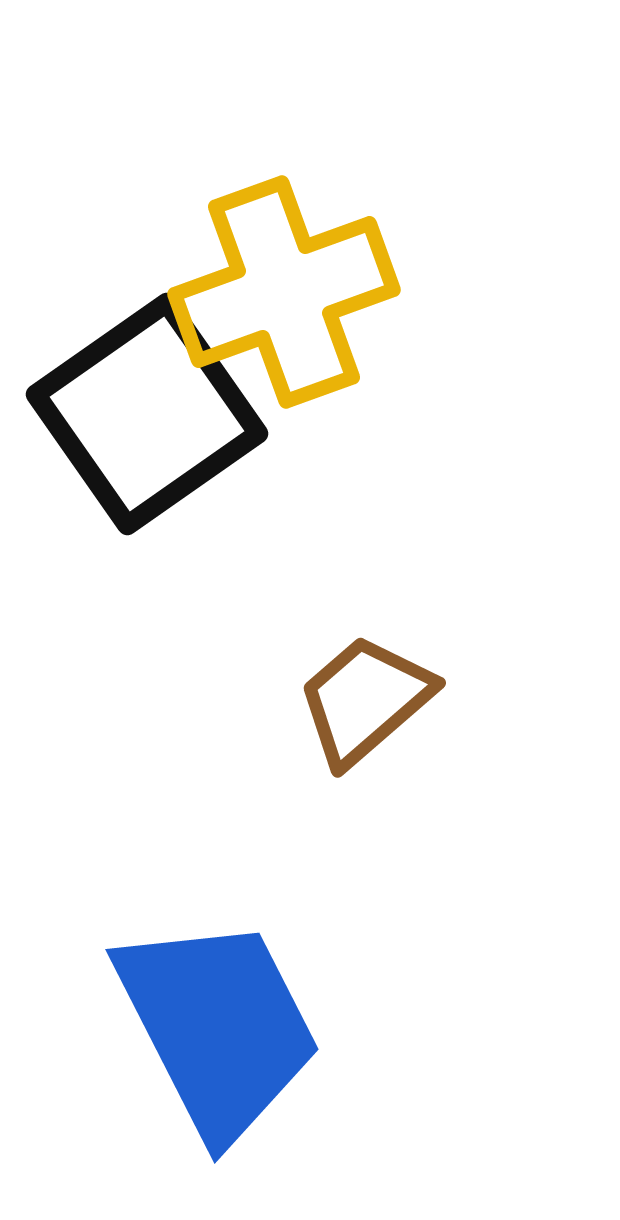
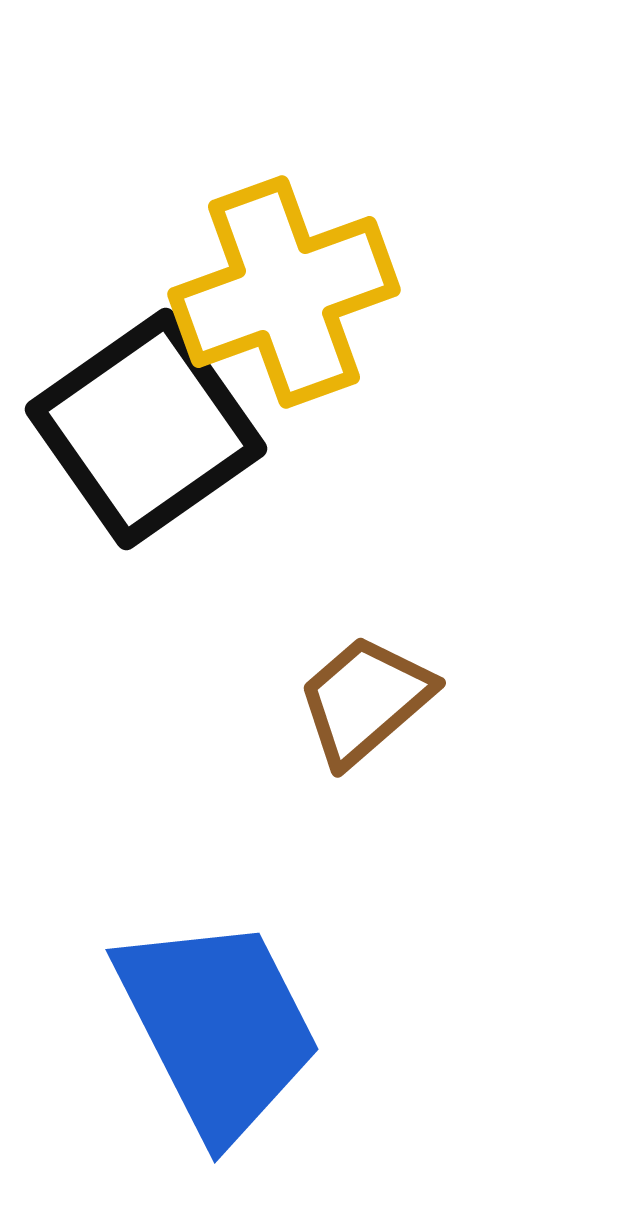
black square: moved 1 px left, 15 px down
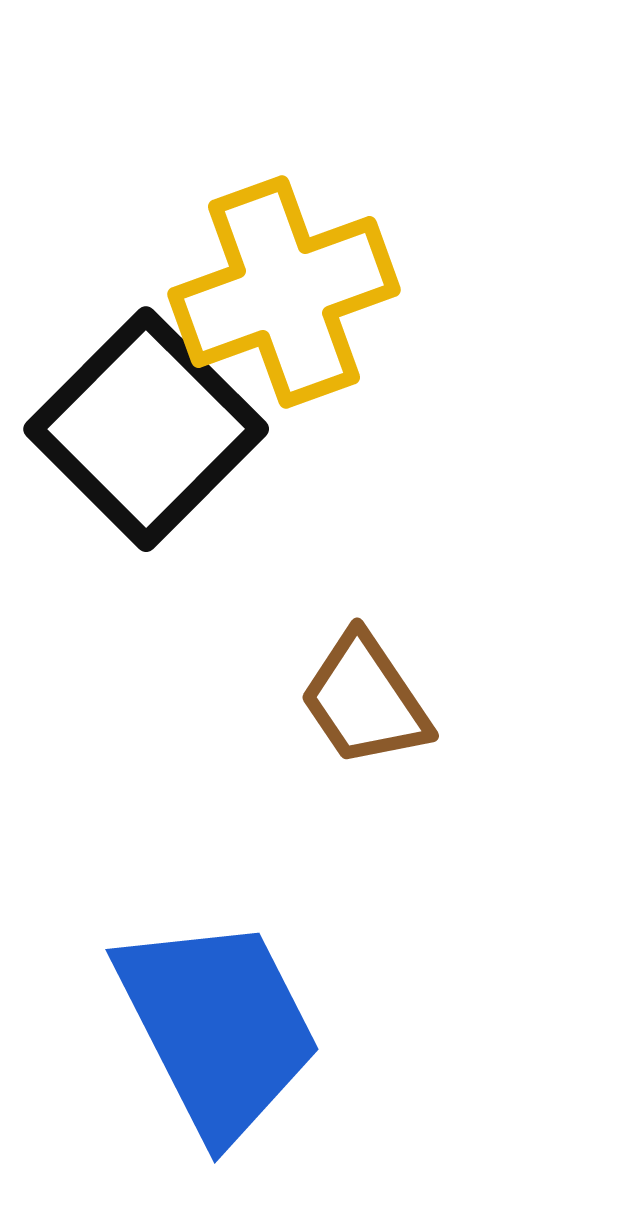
black square: rotated 10 degrees counterclockwise
brown trapezoid: rotated 83 degrees counterclockwise
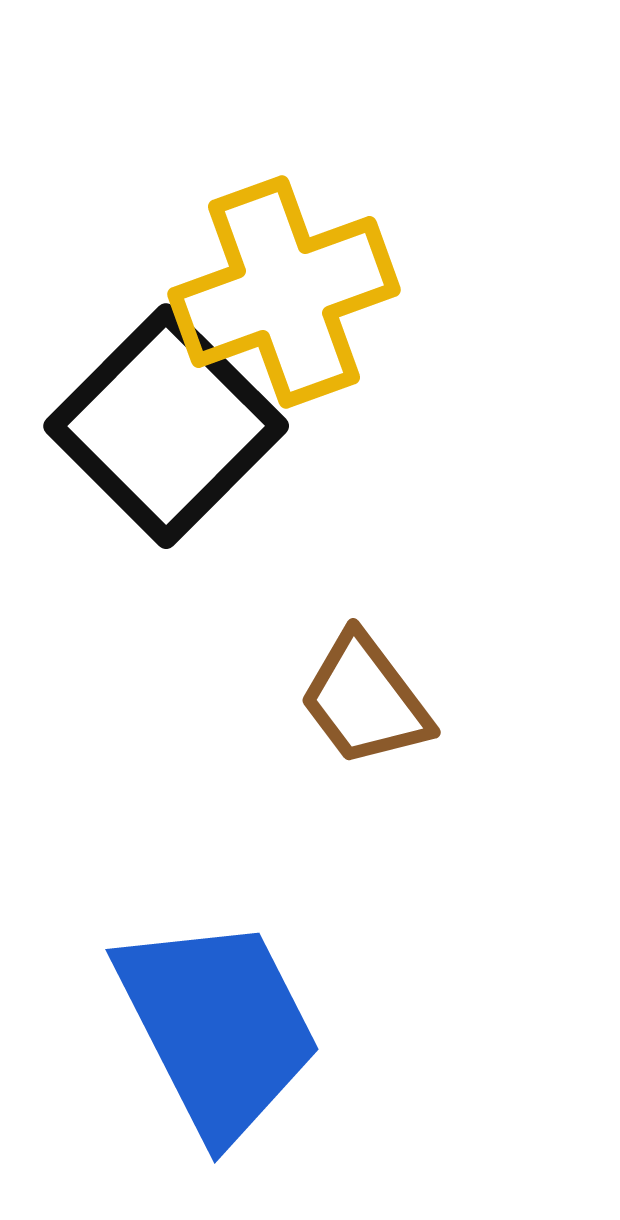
black square: moved 20 px right, 3 px up
brown trapezoid: rotated 3 degrees counterclockwise
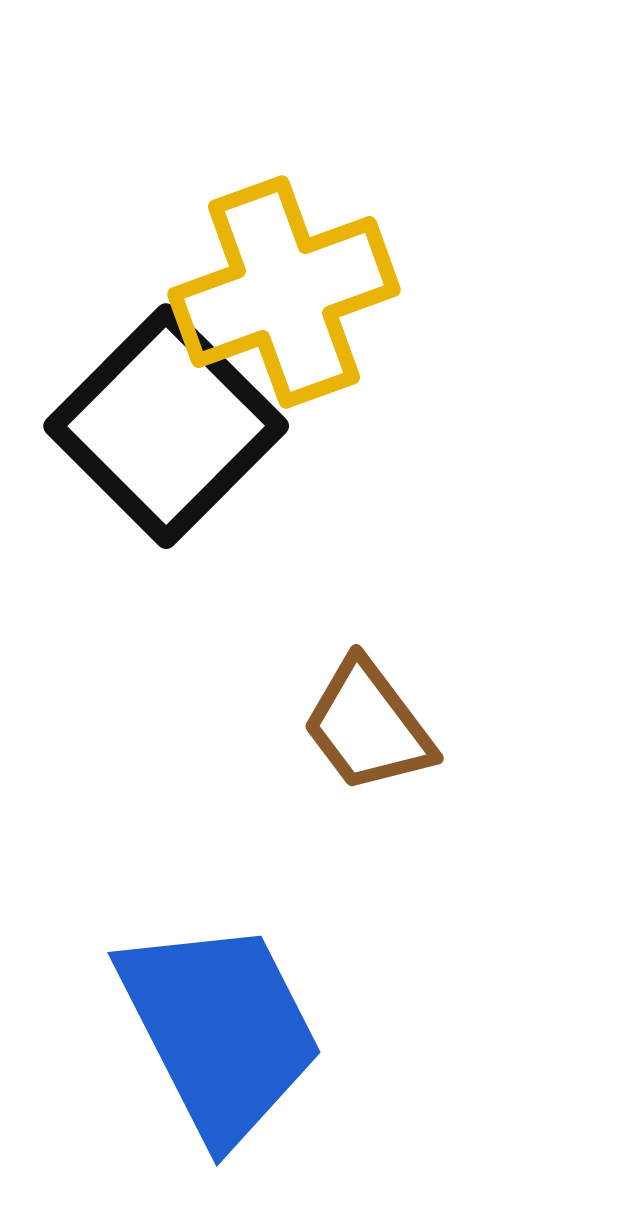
brown trapezoid: moved 3 px right, 26 px down
blue trapezoid: moved 2 px right, 3 px down
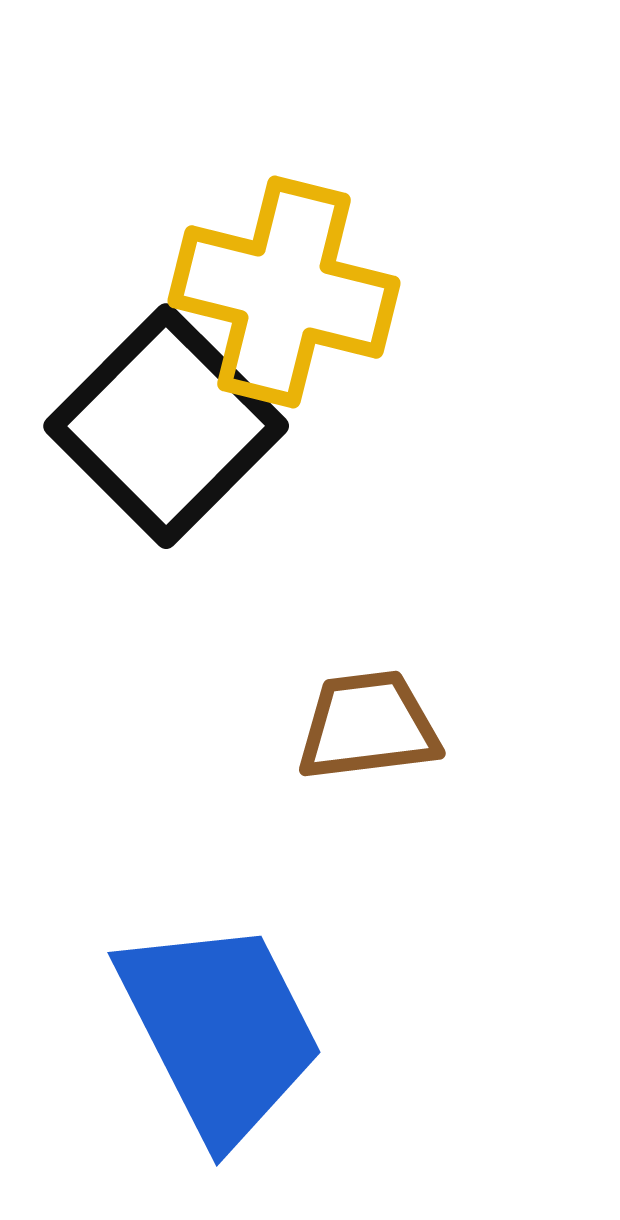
yellow cross: rotated 34 degrees clockwise
brown trapezoid: rotated 120 degrees clockwise
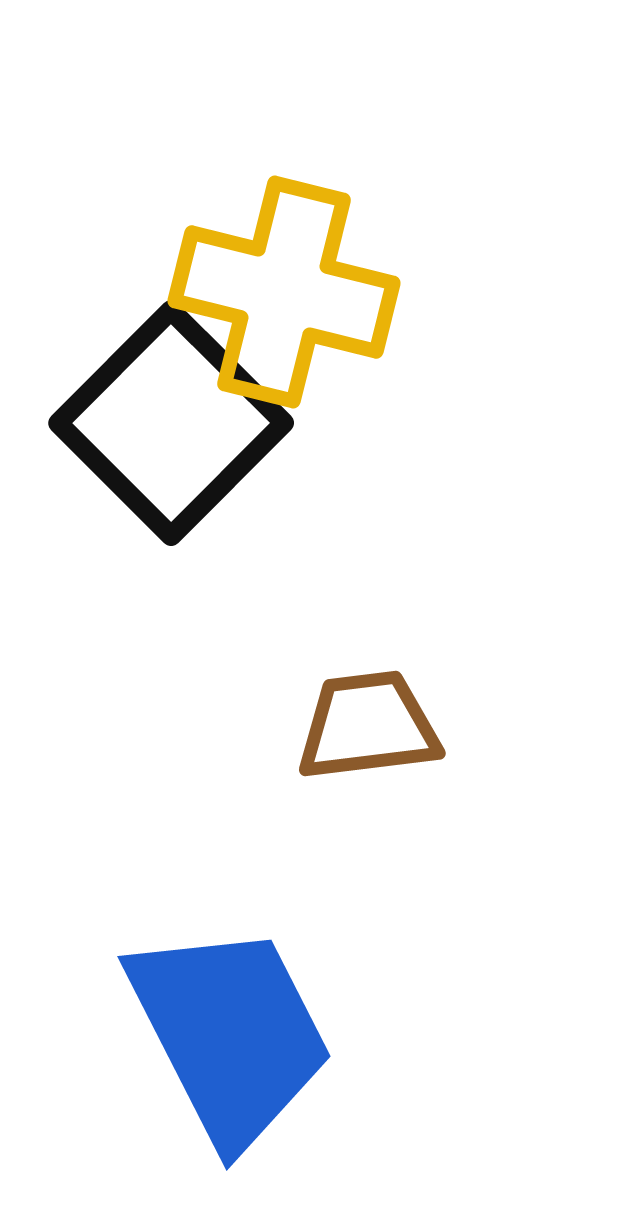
black square: moved 5 px right, 3 px up
blue trapezoid: moved 10 px right, 4 px down
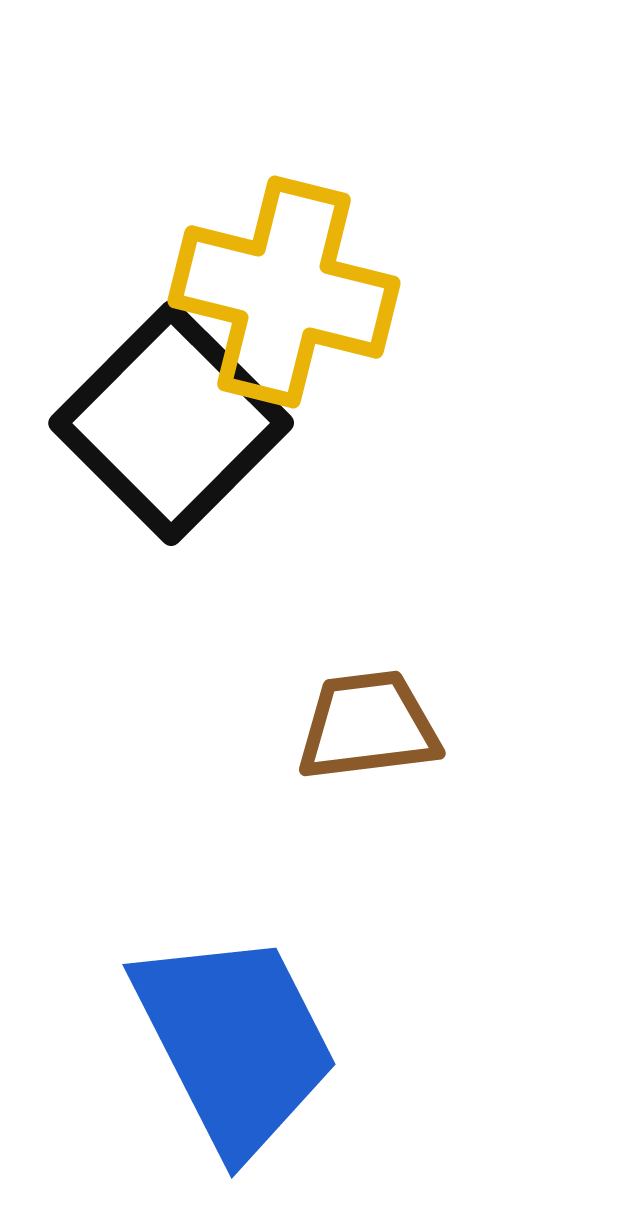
blue trapezoid: moved 5 px right, 8 px down
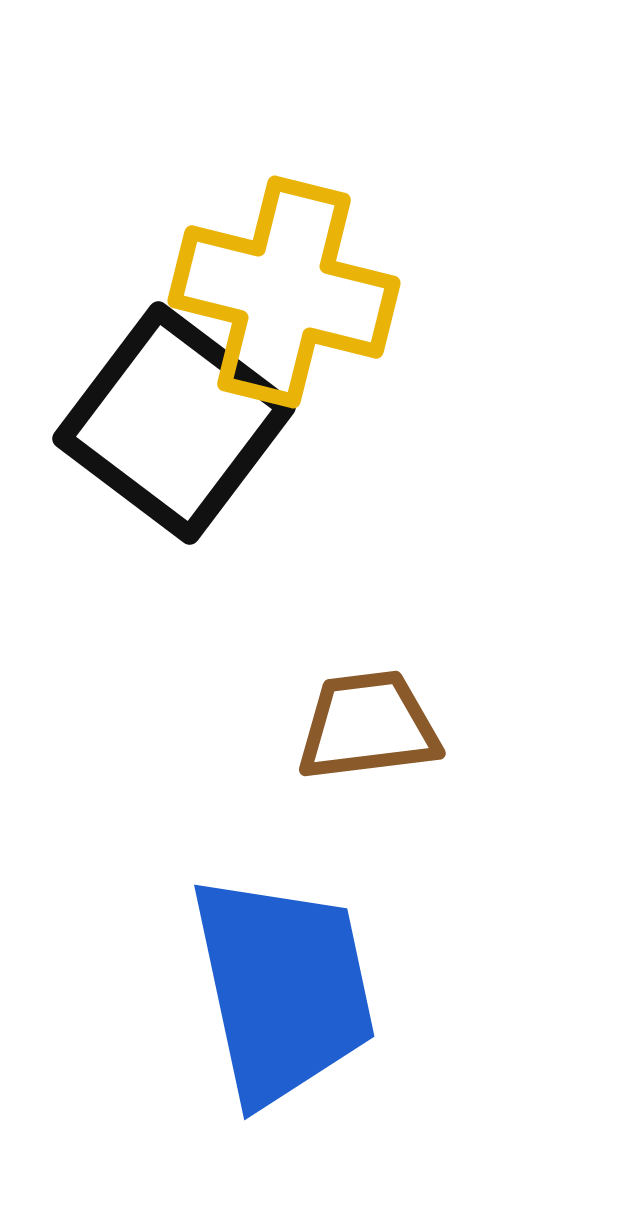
black square: moved 3 px right; rotated 8 degrees counterclockwise
blue trapezoid: moved 48 px right, 53 px up; rotated 15 degrees clockwise
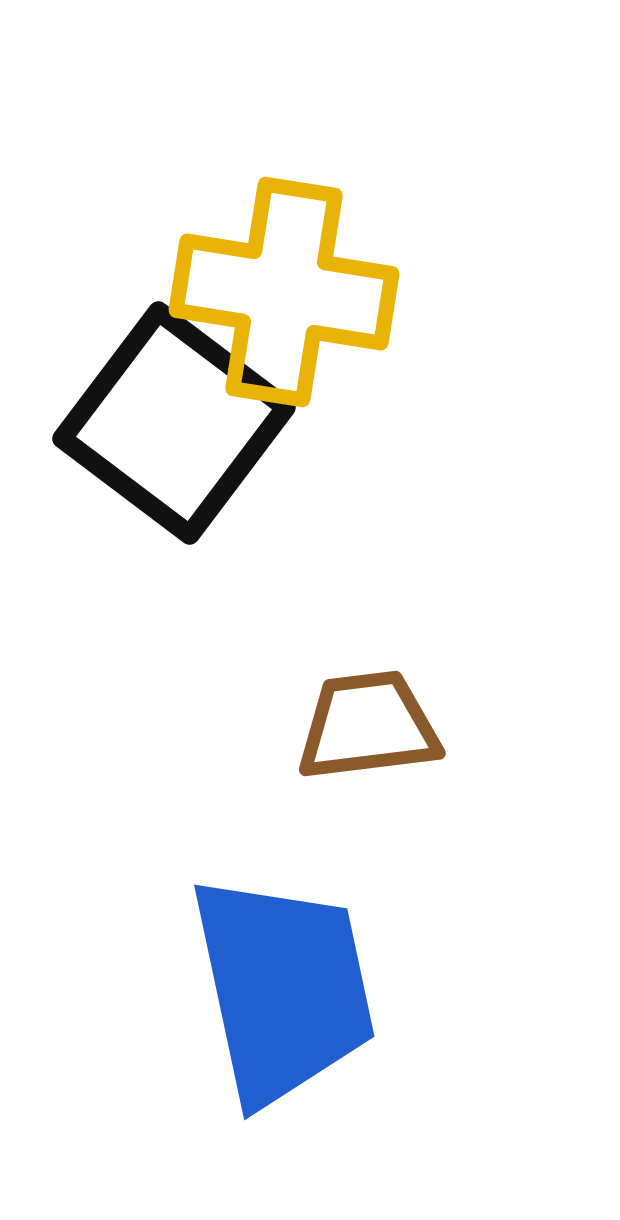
yellow cross: rotated 5 degrees counterclockwise
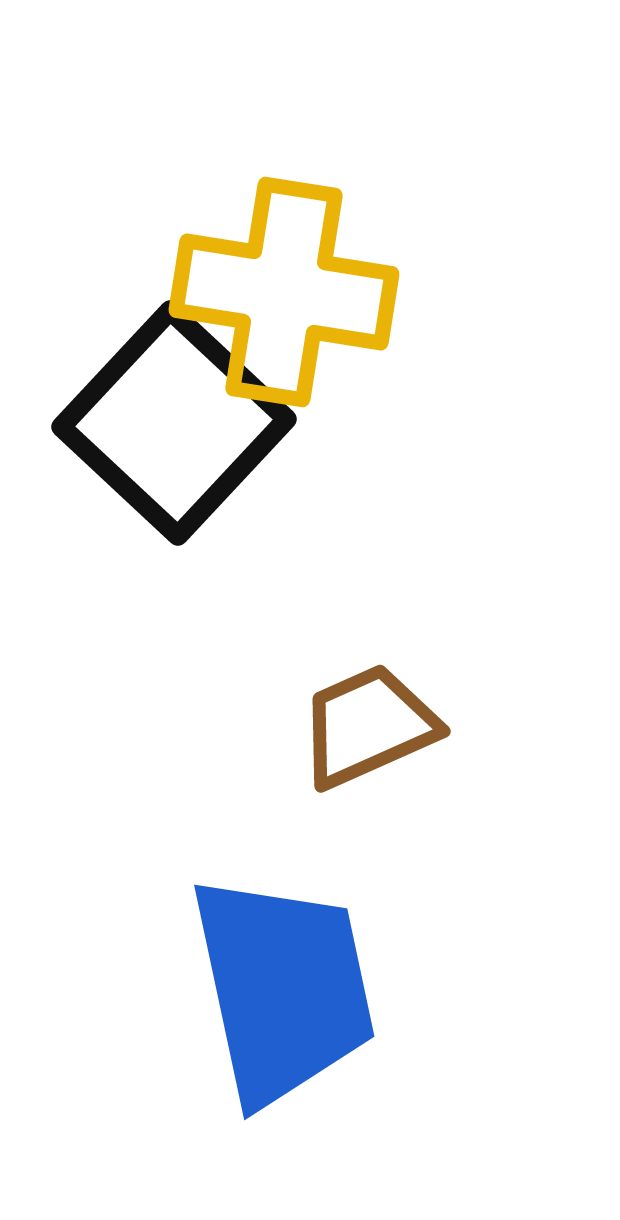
black square: rotated 6 degrees clockwise
brown trapezoid: rotated 17 degrees counterclockwise
